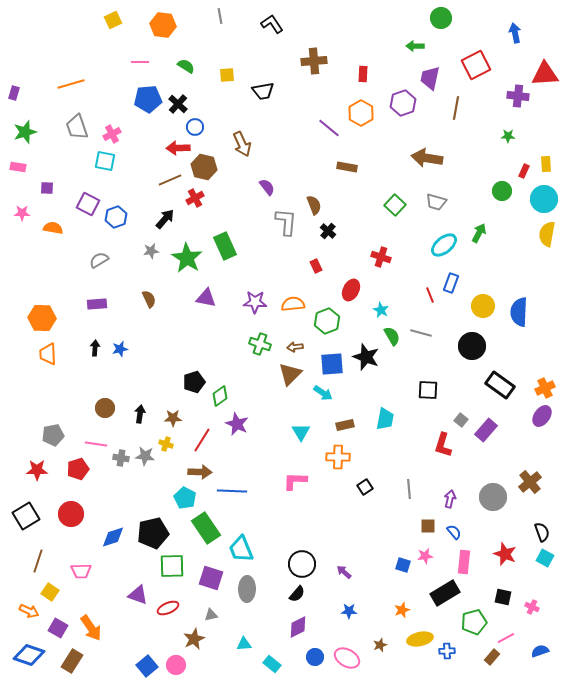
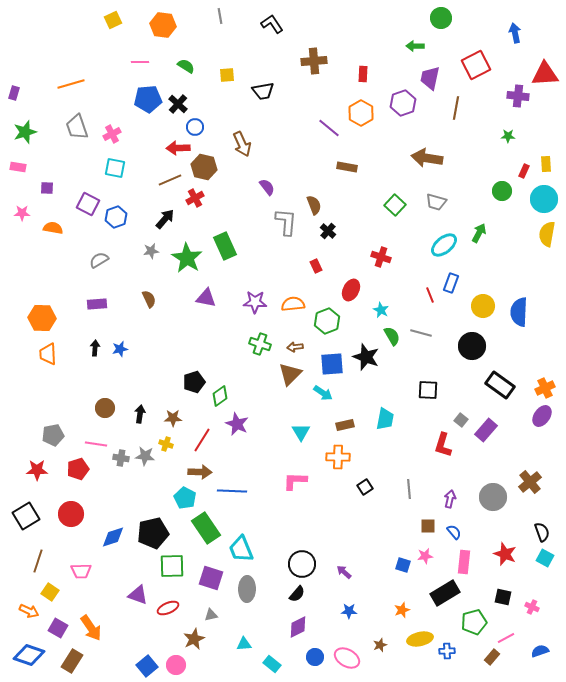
cyan square at (105, 161): moved 10 px right, 7 px down
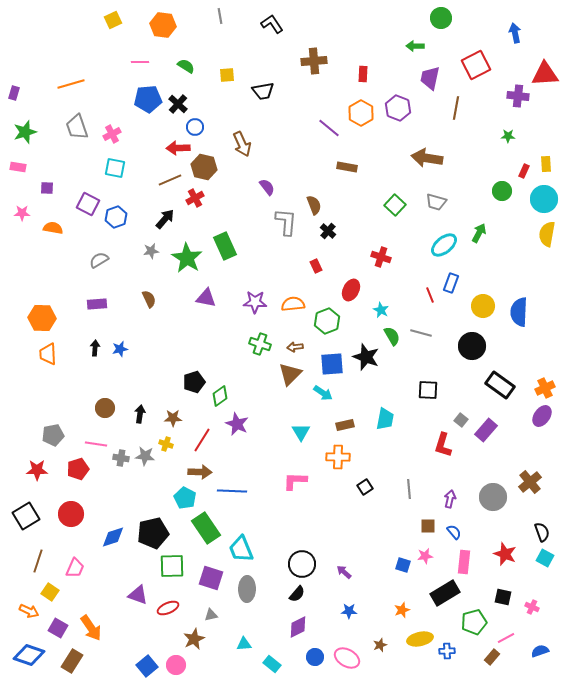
purple hexagon at (403, 103): moved 5 px left, 5 px down; rotated 20 degrees counterclockwise
pink trapezoid at (81, 571): moved 6 px left, 3 px up; rotated 65 degrees counterclockwise
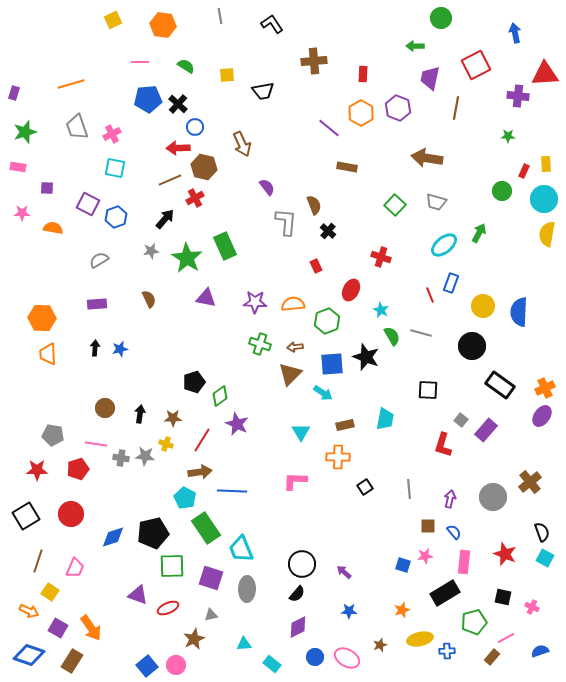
gray pentagon at (53, 435): rotated 20 degrees clockwise
brown arrow at (200, 472): rotated 10 degrees counterclockwise
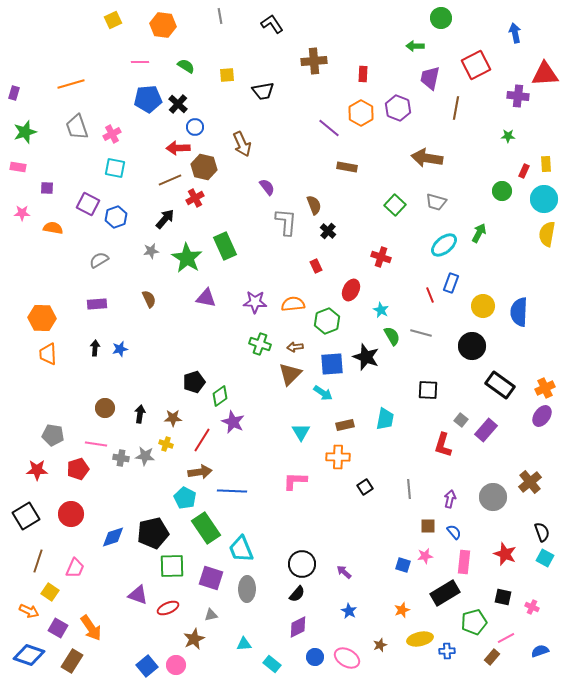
purple star at (237, 424): moved 4 px left, 2 px up
blue star at (349, 611): rotated 28 degrees clockwise
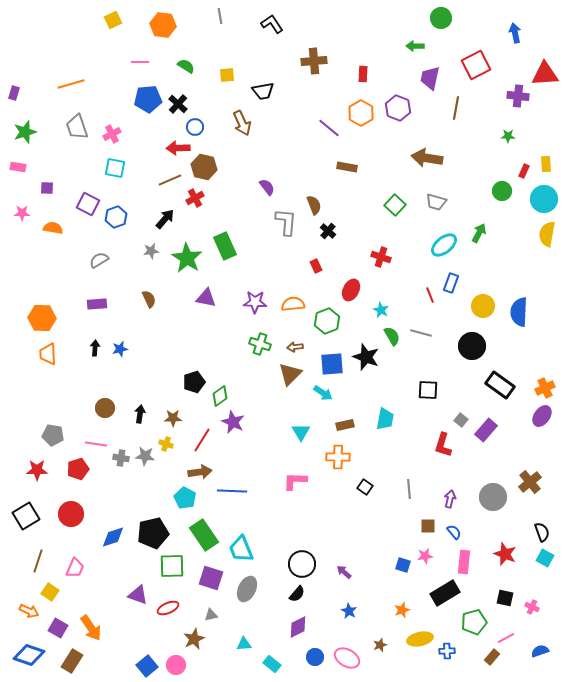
brown arrow at (242, 144): moved 21 px up
black square at (365, 487): rotated 21 degrees counterclockwise
green rectangle at (206, 528): moved 2 px left, 7 px down
gray ellipse at (247, 589): rotated 25 degrees clockwise
black square at (503, 597): moved 2 px right, 1 px down
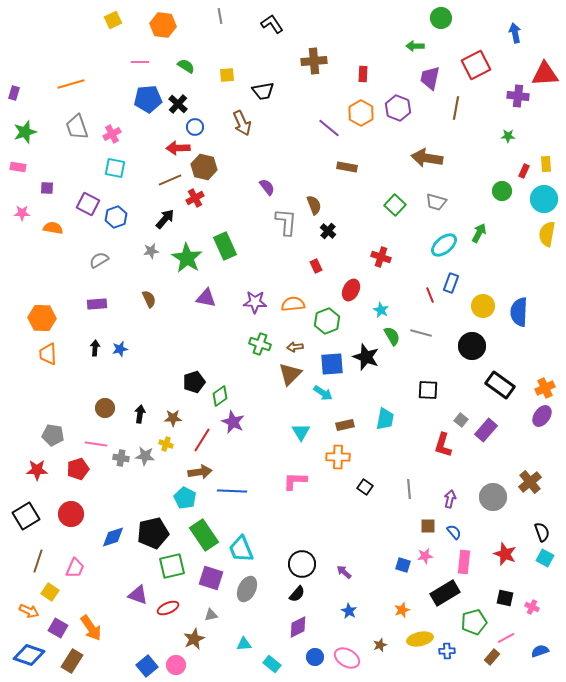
green square at (172, 566): rotated 12 degrees counterclockwise
